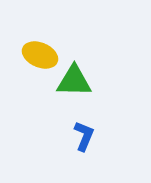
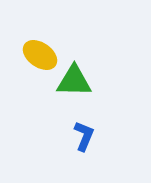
yellow ellipse: rotated 12 degrees clockwise
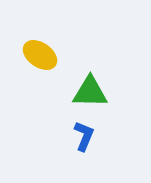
green triangle: moved 16 px right, 11 px down
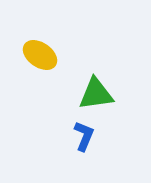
green triangle: moved 6 px right, 2 px down; rotated 9 degrees counterclockwise
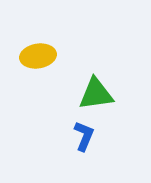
yellow ellipse: moved 2 px left, 1 px down; rotated 44 degrees counterclockwise
